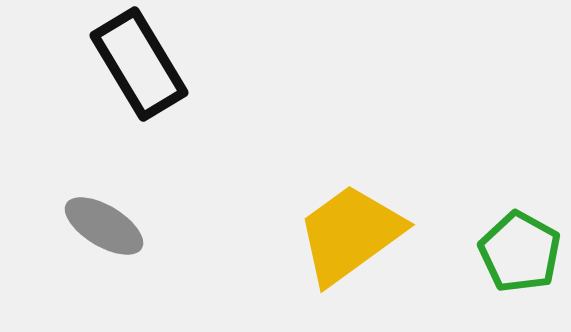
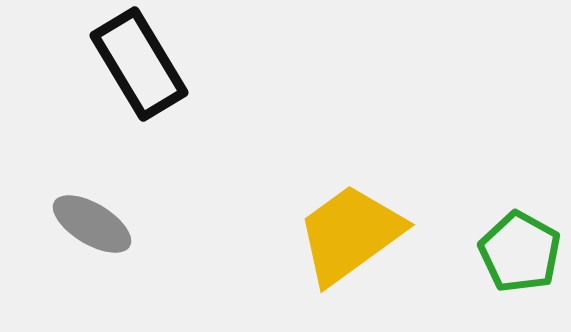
gray ellipse: moved 12 px left, 2 px up
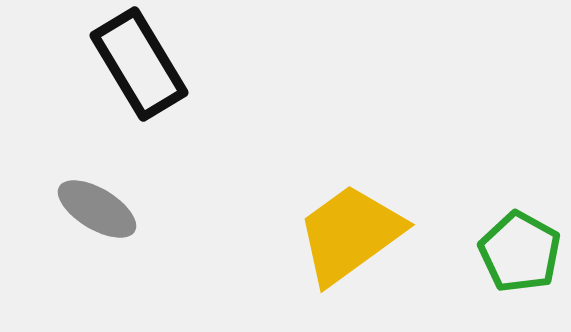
gray ellipse: moved 5 px right, 15 px up
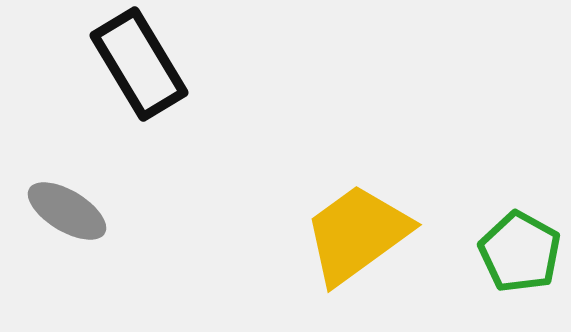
gray ellipse: moved 30 px left, 2 px down
yellow trapezoid: moved 7 px right
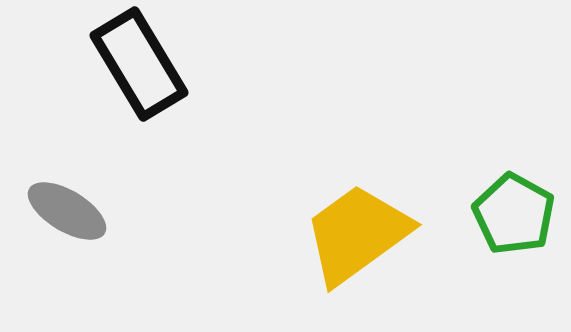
green pentagon: moved 6 px left, 38 px up
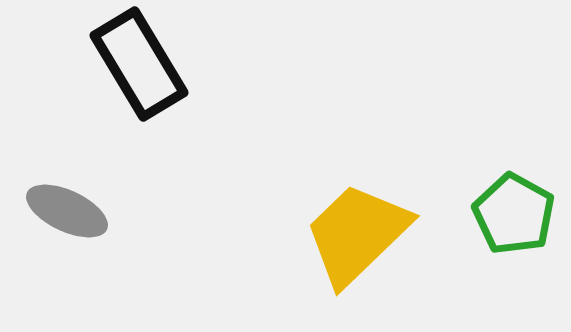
gray ellipse: rotated 6 degrees counterclockwise
yellow trapezoid: rotated 8 degrees counterclockwise
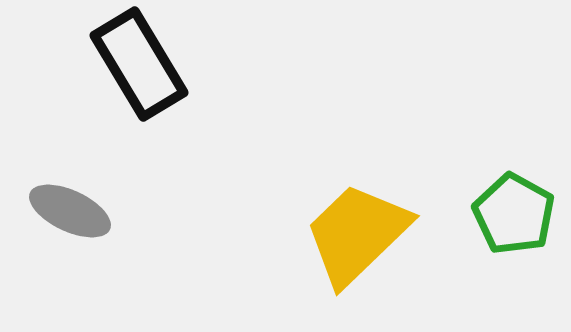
gray ellipse: moved 3 px right
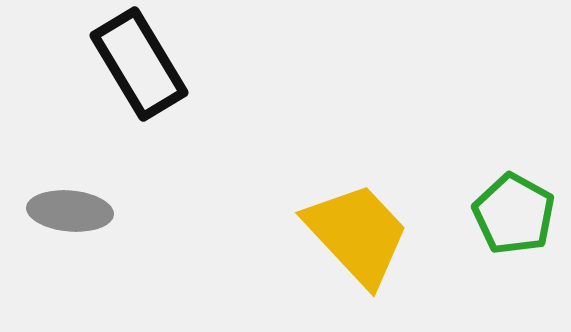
gray ellipse: rotated 20 degrees counterclockwise
yellow trapezoid: rotated 91 degrees clockwise
